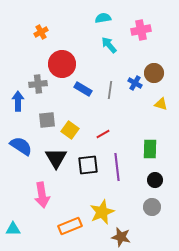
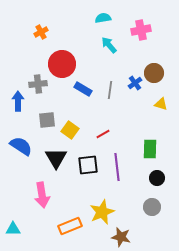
blue cross: rotated 24 degrees clockwise
black circle: moved 2 px right, 2 px up
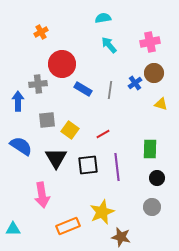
pink cross: moved 9 px right, 12 px down
orange rectangle: moved 2 px left
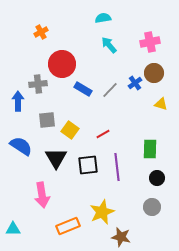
gray line: rotated 36 degrees clockwise
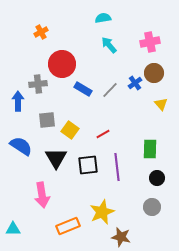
yellow triangle: rotated 32 degrees clockwise
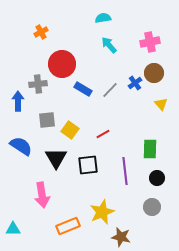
purple line: moved 8 px right, 4 px down
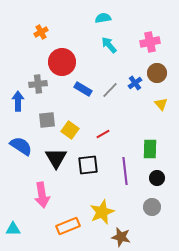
red circle: moved 2 px up
brown circle: moved 3 px right
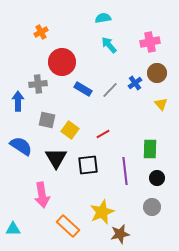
gray square: rotated 18 degrees clockwise
orange rectangle: rotated 65 degrees clockwise
brown star: moved 1 px left, 3 px up; rotated 24 degrees counterclockwise
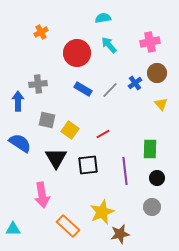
red circle: moved 15 px right, 9 px up
blue semicircle: moved 1 px left, 3 px up
